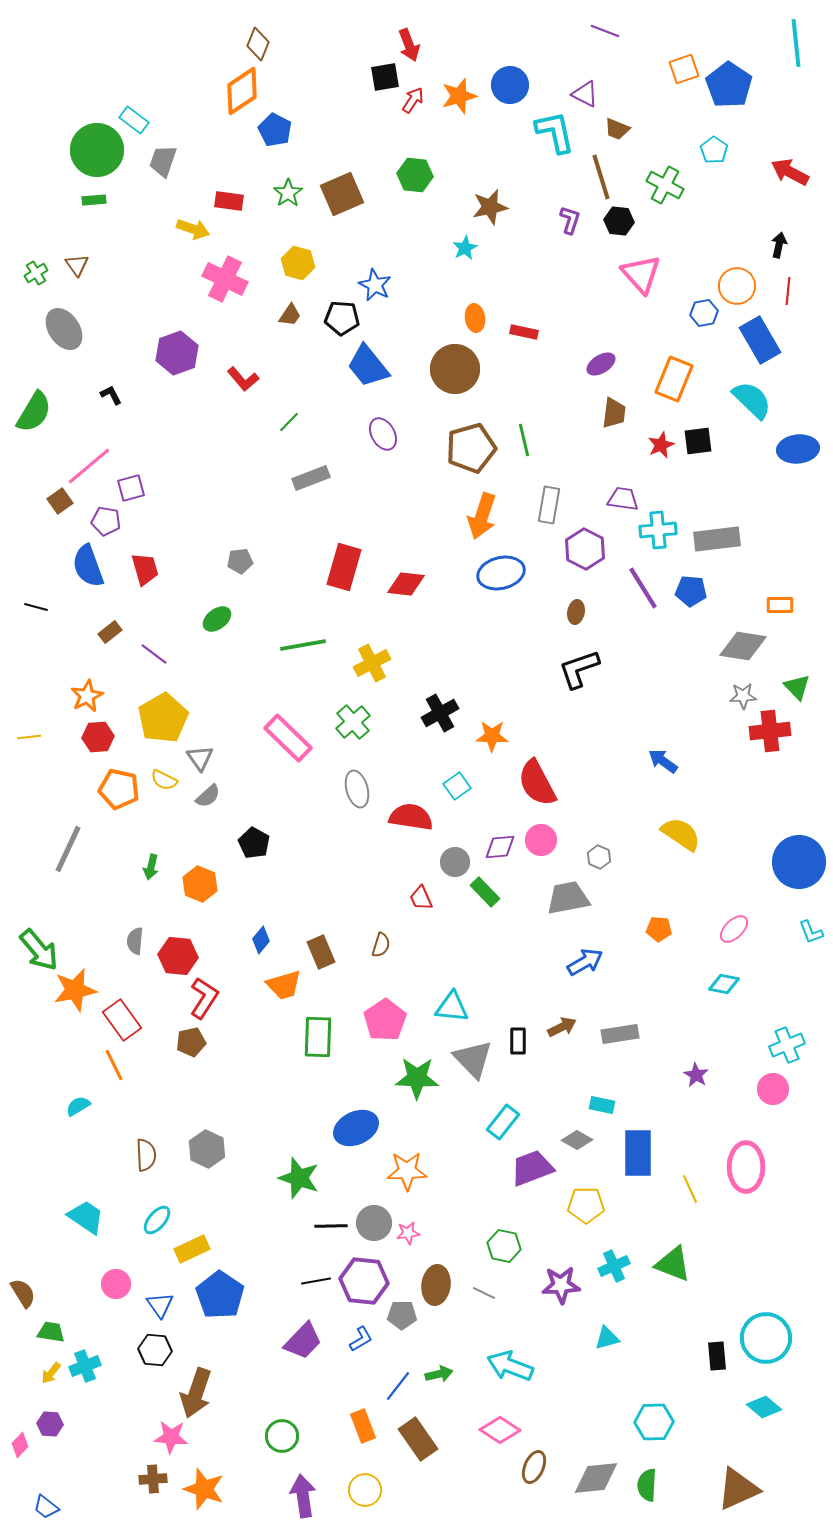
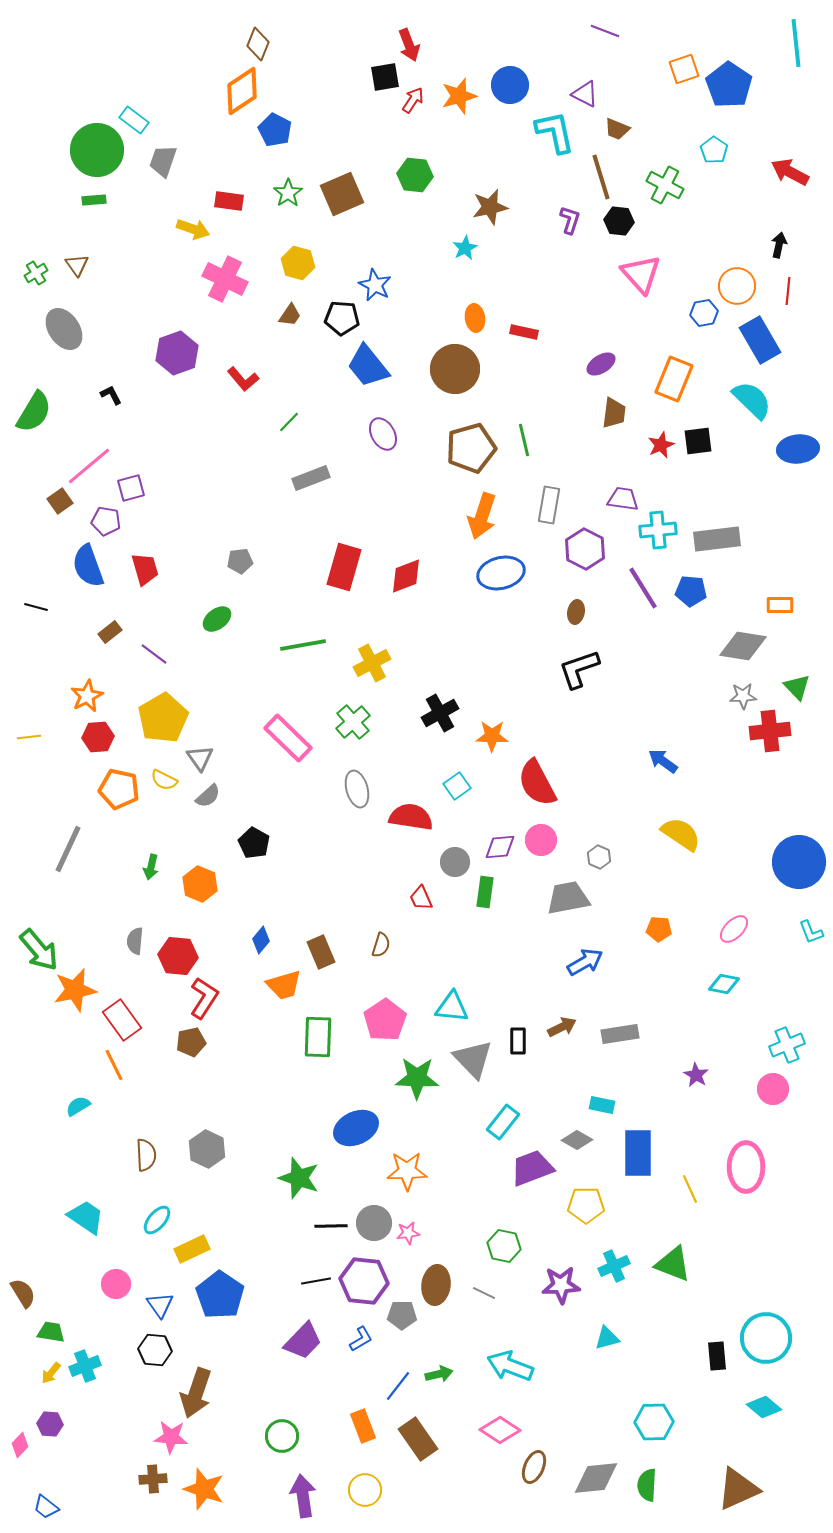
red diamond at (406, 584): moved 8 px up; rotated 27 degrees counterclockwise
green rectangle at (485, 892): rotated 52 degrees clockwise
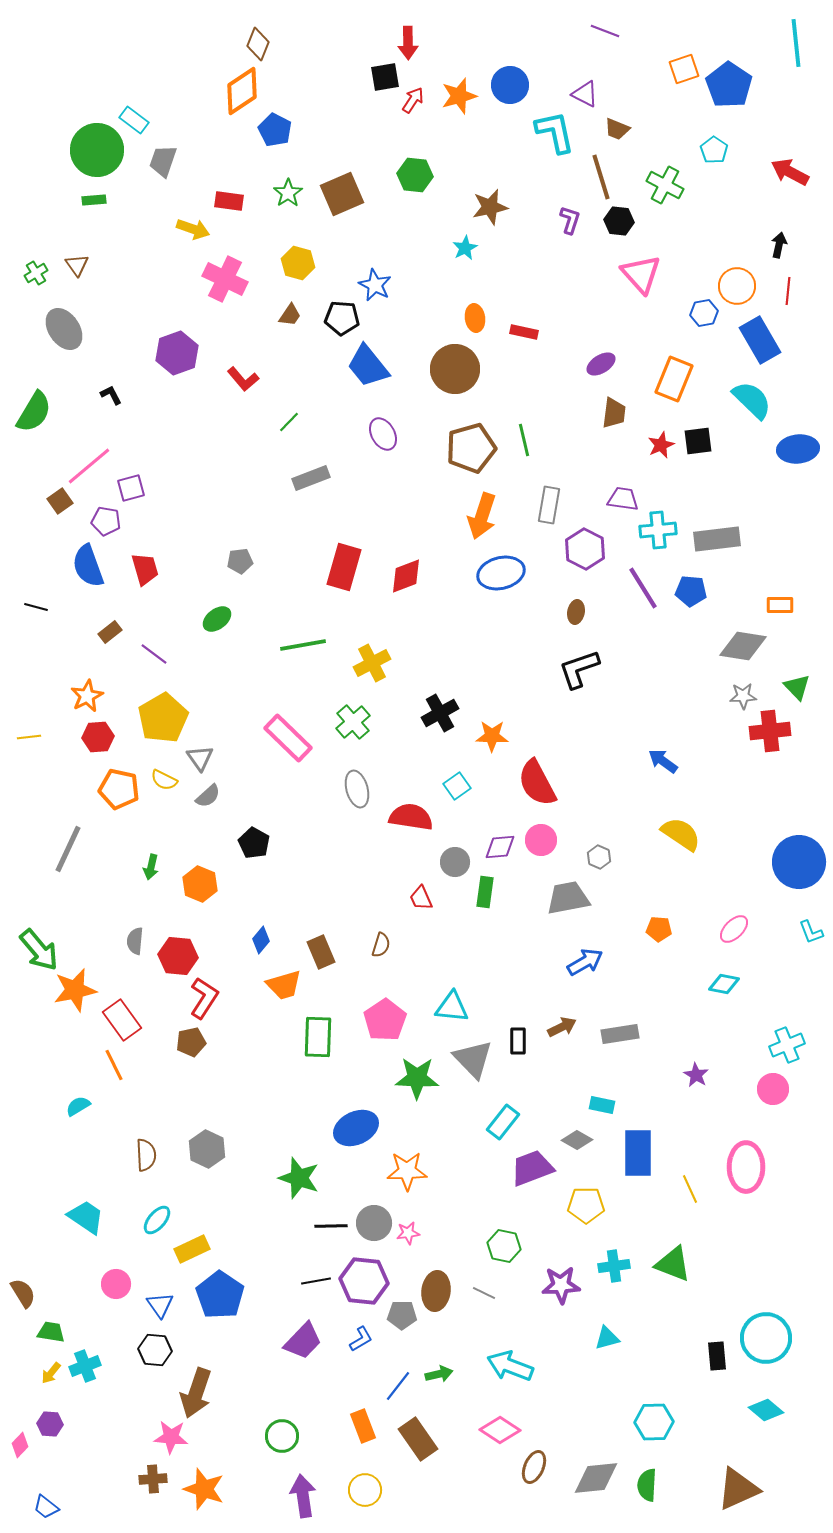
red arrow at (409, 45): moved 1 px left, 2 px up; rotated 20 degrees clockwise
cyan cross at (614, 1266): rotated 16 degrees clockwise
brown ellipse at (436, 1285): moved 6 px down
cyan diamond at (764, 1407): moved 2 px right, 3 px down
